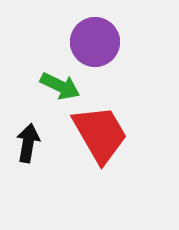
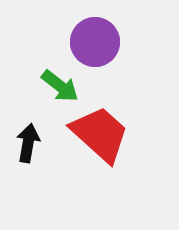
green arrow: rotated 12 degrees clockwise
red trapezoid: rotated 18 degrees counterclockwise
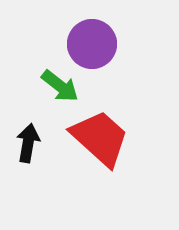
purple circle: moved 3 px left, 2 px down
red trapezoid: moved 4 px down
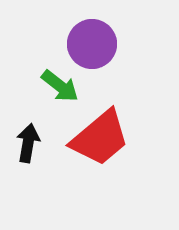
red trapezoid: rotated 98 degrees clockwise
